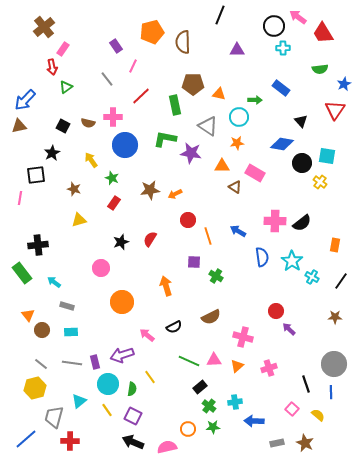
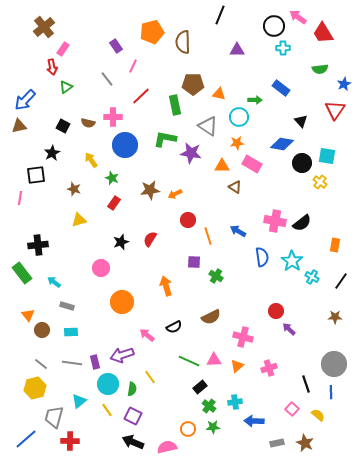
pink rectangle at (255, 173): moved 3 px left, 9 px up
pink cross at (275, 221): rotated 10 degrees clockwise
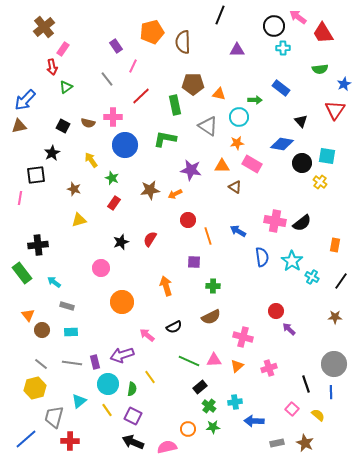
purple star at (191, 153): moved 17 px down
green cross at (216, 276): moved 3 px left, 10 px down; rotated 32 degrees counterclockwise
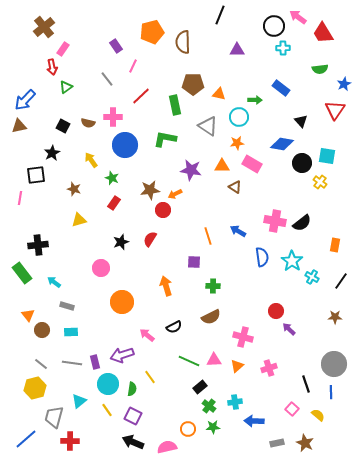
red circle at (188, 220): moved 25 px left, 10 px up
